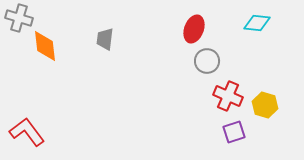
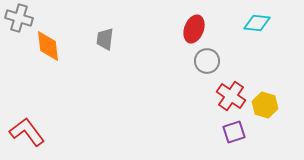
orange diamond: moved 3 px right
red cross: moved 3 px right; rotated 12 degrees clockwise
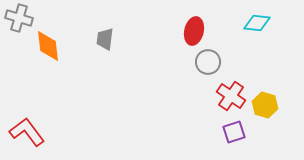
red ellipse: moved 2 px down; rotated 8 degrees counterclockwise
gray circle: moved 1 px right, 1 px down
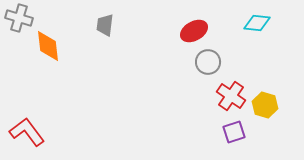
red ellipse: rotated 48 degrees clockwise
gray trapezoid: moved 14 px up
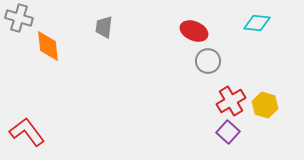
gray trapezoid: moved 1 px left, 2 px down
red ellipse: rotated 52 degrees clockwise
gray circle: moved 1 px up
red cross: moved 5 px down; rotated 24 degrees clockwise
purple square: moved 6 px left; rotated 30 degrees counterclockwise
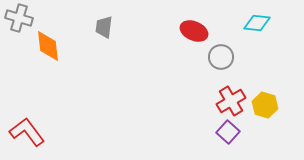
gray circle: moved 13 px right, 4 px up
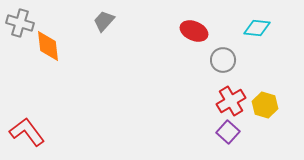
gray cross: moved 1 px right, 5 px down
cyan diamond: moved 5 px down
gray trapezoid: moved 6 px up; rotated 35 degrees clockwise
gray circle: moved 2 px right, 3 px down
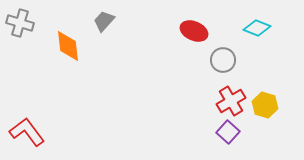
cyan diamond: rotated 16 degrees clockwise
orange diamond: moved 20 px right
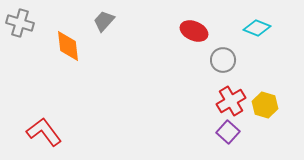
red L-shape: moved 17 px right
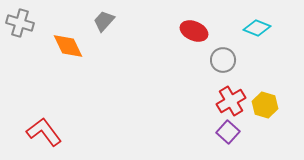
orange diamond: rotated 20 degrees counterclockwise
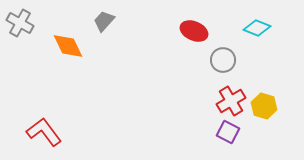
gray cross: rotated 12 degrees clockwise
yellow hexagon: moved 1 px left, 1 px down
purple square: rotated 15 degrees counterclockwise
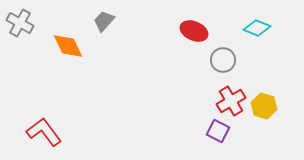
purple square: moved 10 px left, 1 px up
